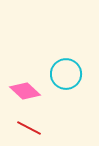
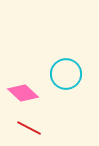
pink diamond: moved 2 px left, 2 px down
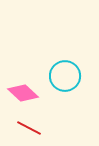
cyan circle: moved 1 px left, 2 px down
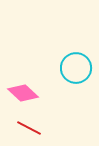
cyan circle: moved 11 px right, 8 px up
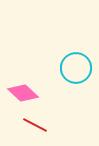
red line: moved 6 px right, 3 px up
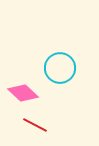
cyan circle: moved 16 px left
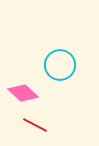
cyan circle: moved 3 px up
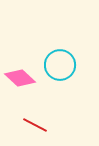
pink diamond: moved 3 px left, 15 px up
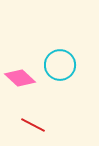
red line: moved 2 px left
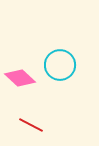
red line: moved 2 px left
